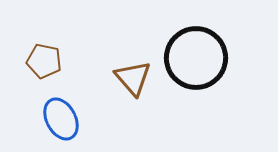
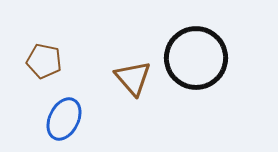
blue ellipse: moved 3 px right; rotated 54 degrees clockwise
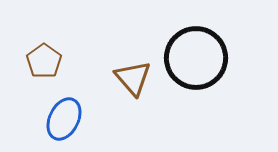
brown pentagon: rotated 24 degrees clockwise
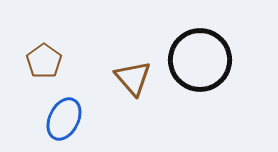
black circle: moved 4 px right, 2 px down
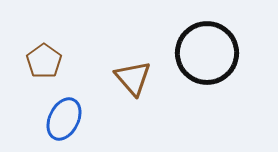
black circle: moved 7 px right, 7 px up
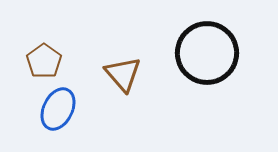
brown triangle: moved 10 px left, 4 px up
blue ellipse: moved 6 px left, 10 px up
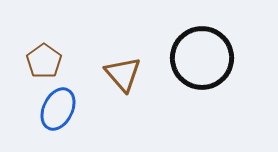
black circle: moved 5 px left, 5 px down
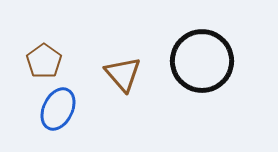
black circle: moved 3 px down
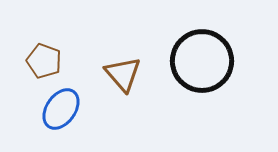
brown pentagon: rotated 16 degrees counterclockwise
blue ellipse: moved 3 px right; rotated 9 degrees clockwise
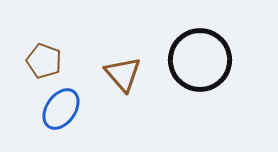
black circle: moved 2 px left, 1 px up
